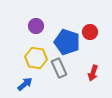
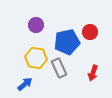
purple circle: moved 1 px up
blue pentagon: rotated 30 degrees counterclockwise
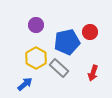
yellow hexagon: rotated 20 degrees clockwise
gray rectangle: rotated 24 degrees counterclockwise
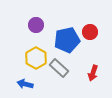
blue pentagon: moved 2 px up
blue arrow: rotated 126 degrees counterclockwise
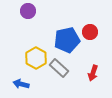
purple circle: moved 8 px left, 14 px up
blue arrow: moved 4 px left
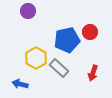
blue arrow: moved 1 px left
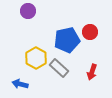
red arrow: moved 1 px left, 1 px up
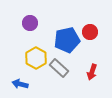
purple circle: moved 2 px right, 12 px down
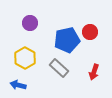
yellow hexagon: moved 11 px left
red arrow: moved 2 px right
blue arrow: moved 2 px left, 1 px down
